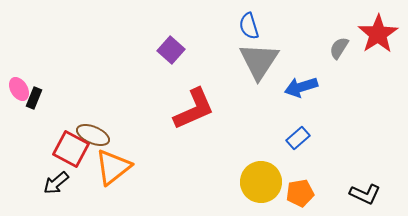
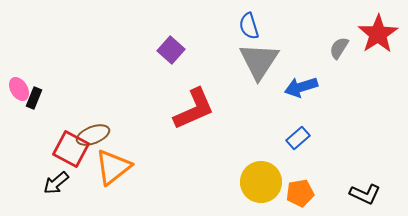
brown ellipse: rotated 44 degrees counterclockwise
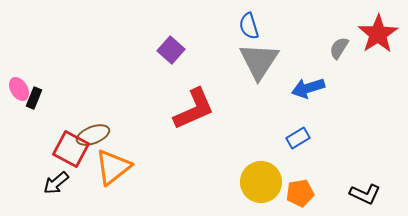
blue arrow: moved 7 px right, 1 px down
blue rectangle: rotated 10 degrees clockwise
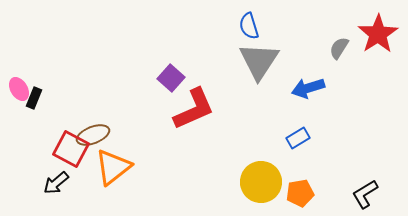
purple square: moved 28 px down
black L-shape: rotated 124 degrees clockwise
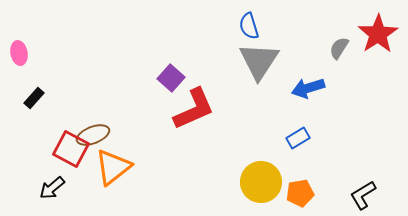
pink ellipse: moved 36 px up; rotated 20 degrees clockwise
black rectangle: rotated 20 degrees clockwise
black arrow: moved 4 px left, 5 px down
black L-shape: moved 2 px left, 1 px down
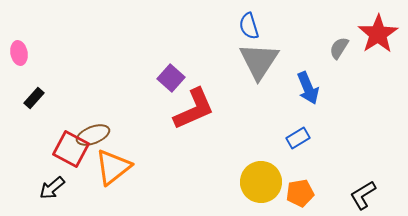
blue arrow: rotated 96 degrees counterclockwise
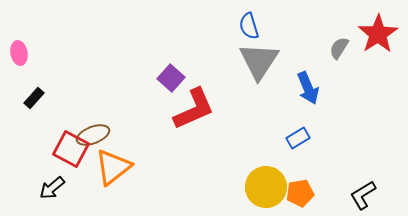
yellow circle: moved 5 px right, 5 px down
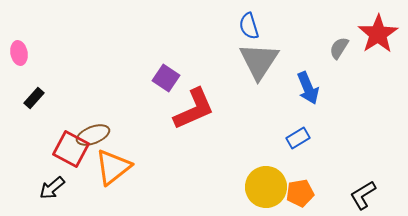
purple square: moved 5 px left; rotated 8 degrees counterclockwise
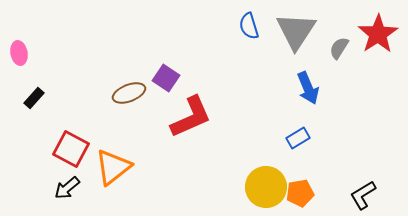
gray triangle: moved 37 px right, 30 px up
red L-shape: moved 3 px left, 8 px down
brown ellipse: moved 36 px right, 42 px up
black arrow: moved 15 px right
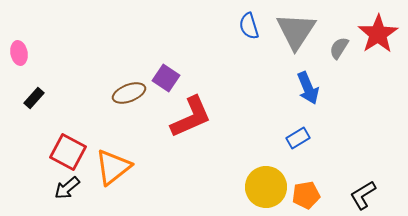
red square: moved 3 px left, 3 px down
orange pentagon: moved 6 px right, 2 px down
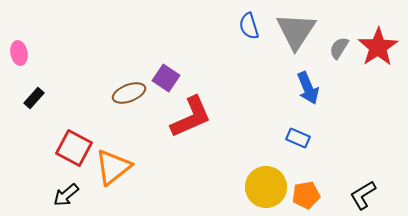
red star: moved 13 px down
blue rectangle: rotated 55 degrees clockwise
red square: moved 6 px right, 4 px up
black arrow: moved 1 px left, 7 px down
